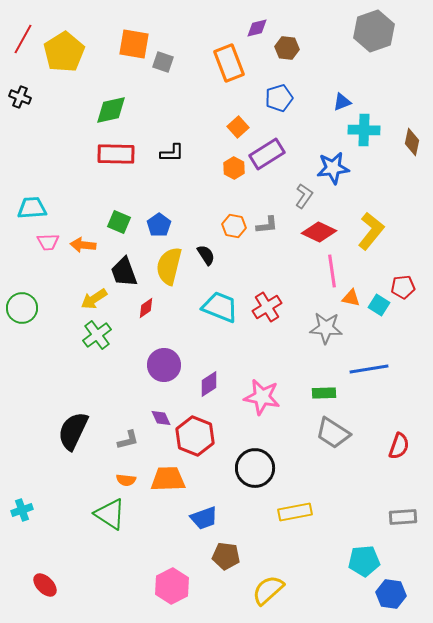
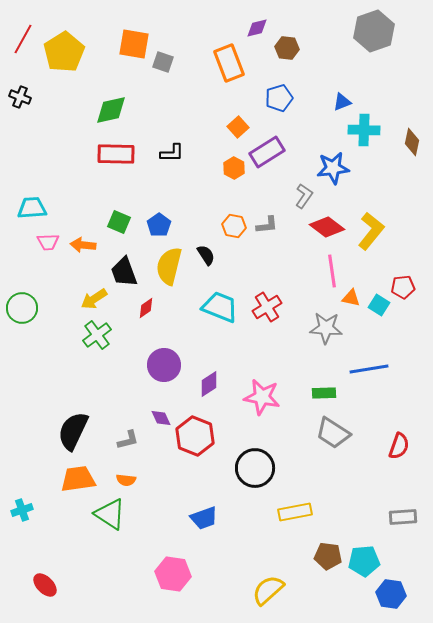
purple rectangle at (267, 154): moved 2 px up
red diamond at (319, 232): moved 8 px right, 5 px up; rotated 12 degrees clockwise
orange trapezoid at (168, 479): moved 90 px left; rotated 6 degrees counterclockwise
brown pentagon at (226, 556): moved 102 px right
pink hexagon at (172, 586): moved 1 px right, 12 px up; rotated 24 degrees counterclockwise
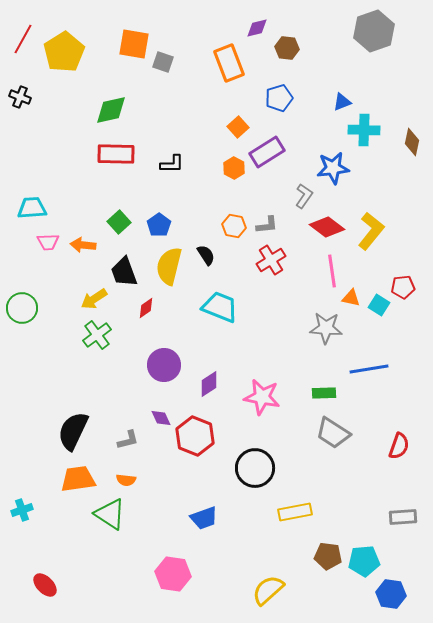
black L-shape at (172, 153): moved 11 px down
green square at (119, 222): rotated 25 degrees clockwise
red cross at (267, 307): moved 4 px right, 47 px up
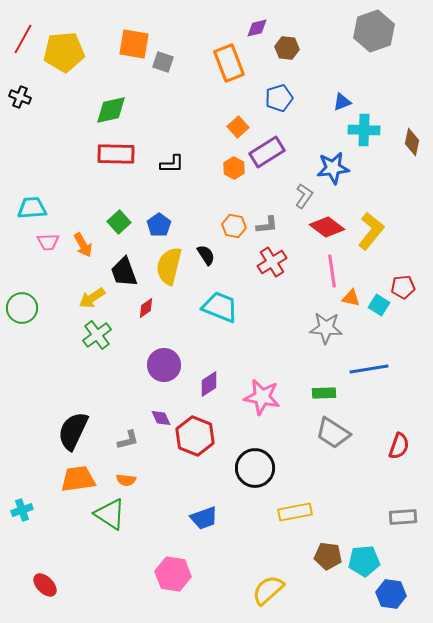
yellow pentagon at (64, 52): rotated 27 degrees clockwise
orange arrow at (83, 245): rotated 125 degrees counterclockwise
red cross at (271, 260): moved 1 px right, 2 px down
yellow arrow at (94, 299): moved 2 px left, 1 px up
